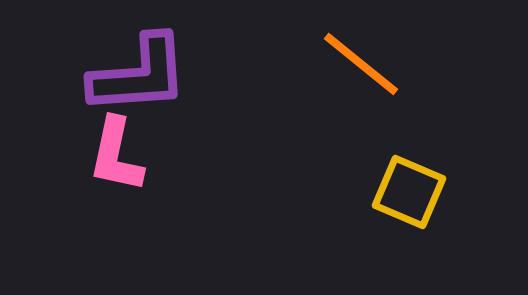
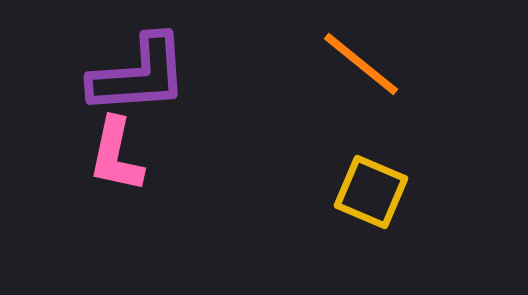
yellow square: moved 38 px left
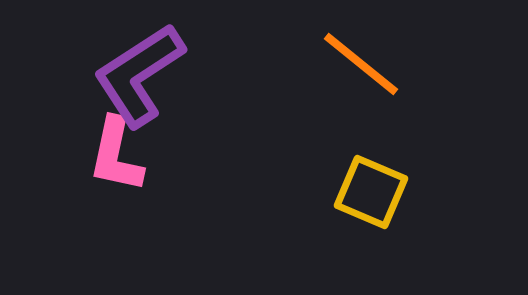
purple L-shape: rotated 151 degrees clockwise
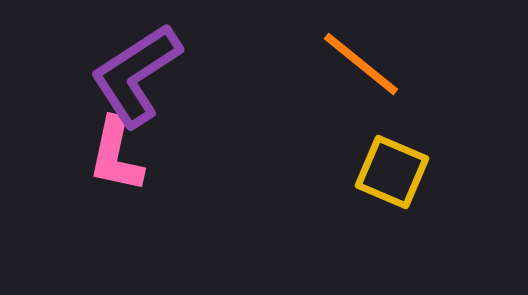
purple L-shape: moved 3 px left
yellow square: moved 21 px right, 20 px up
